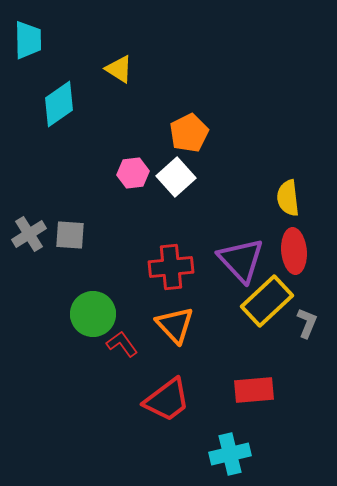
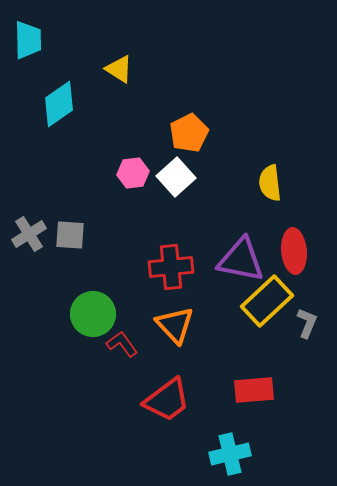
yellow semicircle: moved 18 px left, 15 px up
purple triangle: rotated 36 degrees counterclockwise
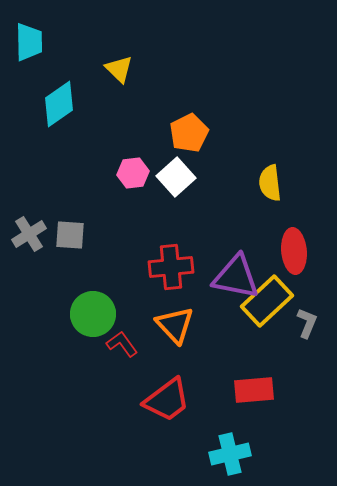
cyan trapezoid: moved 1 px right, 2 px down
yellow triangle: rotated 12 degrees clockwise
purple triangle: moved 5 px left, 17 px down
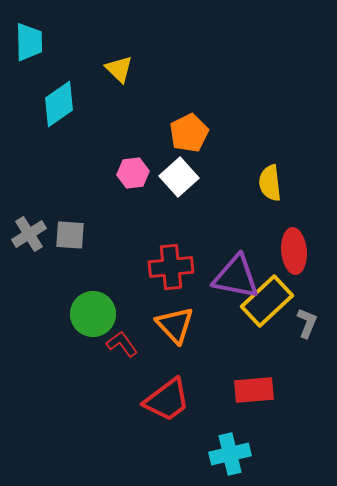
white square: moved 3 px right
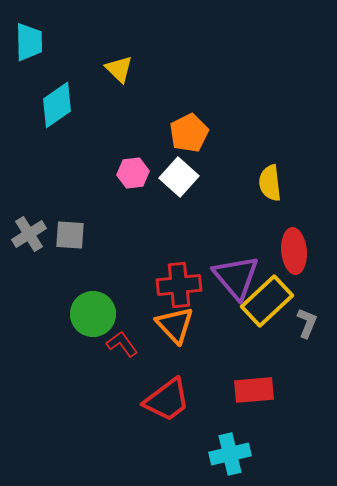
cyan diamond: moved 2 px left, 1 px down
white square: rotated 6 degrees counterclockwise
red cross: moved 8 px right, 18 px down
purple triangle: rotated 39 degrees clockwise
